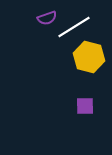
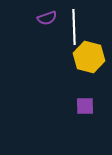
white line: rotated 60 degrees counterclockwise
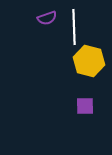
yellow hexagon: moved 4 px down
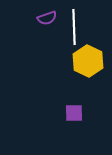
yellow hexagon: moved 1 px left; rotated 12 degrees clockwise
purple square: moved 11 px left, 7 px down
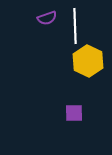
white line: moved 1 px right, 1 px up
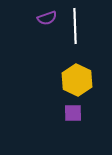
yellow hexagon: moved 11 px left, 19 px down
purple square: moved 1 px left
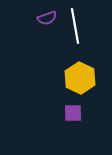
white line: rotated 8 degrees counterclockwise
yellow hexagon: moved 3 px right, 2 px up
